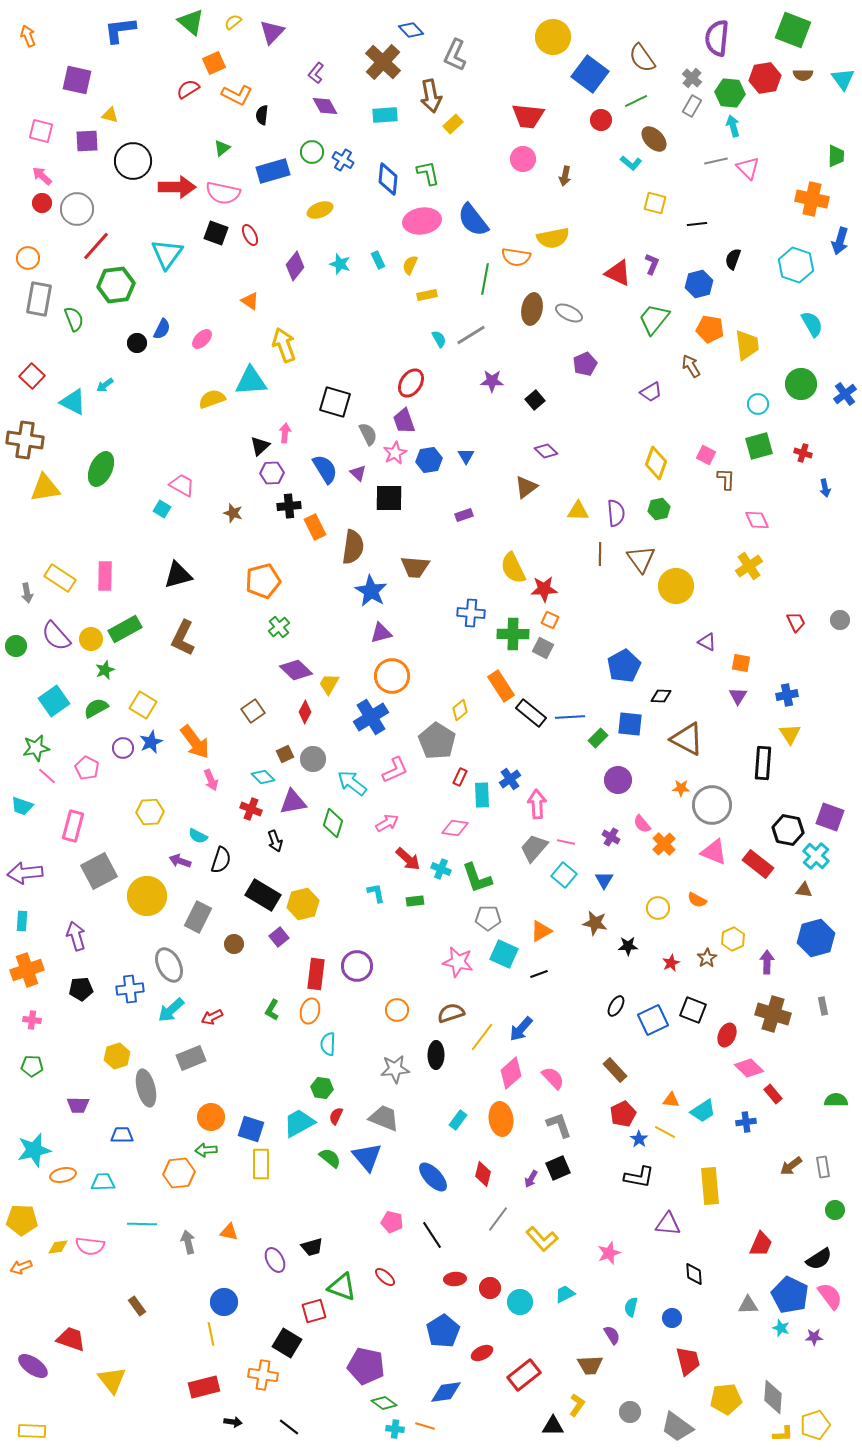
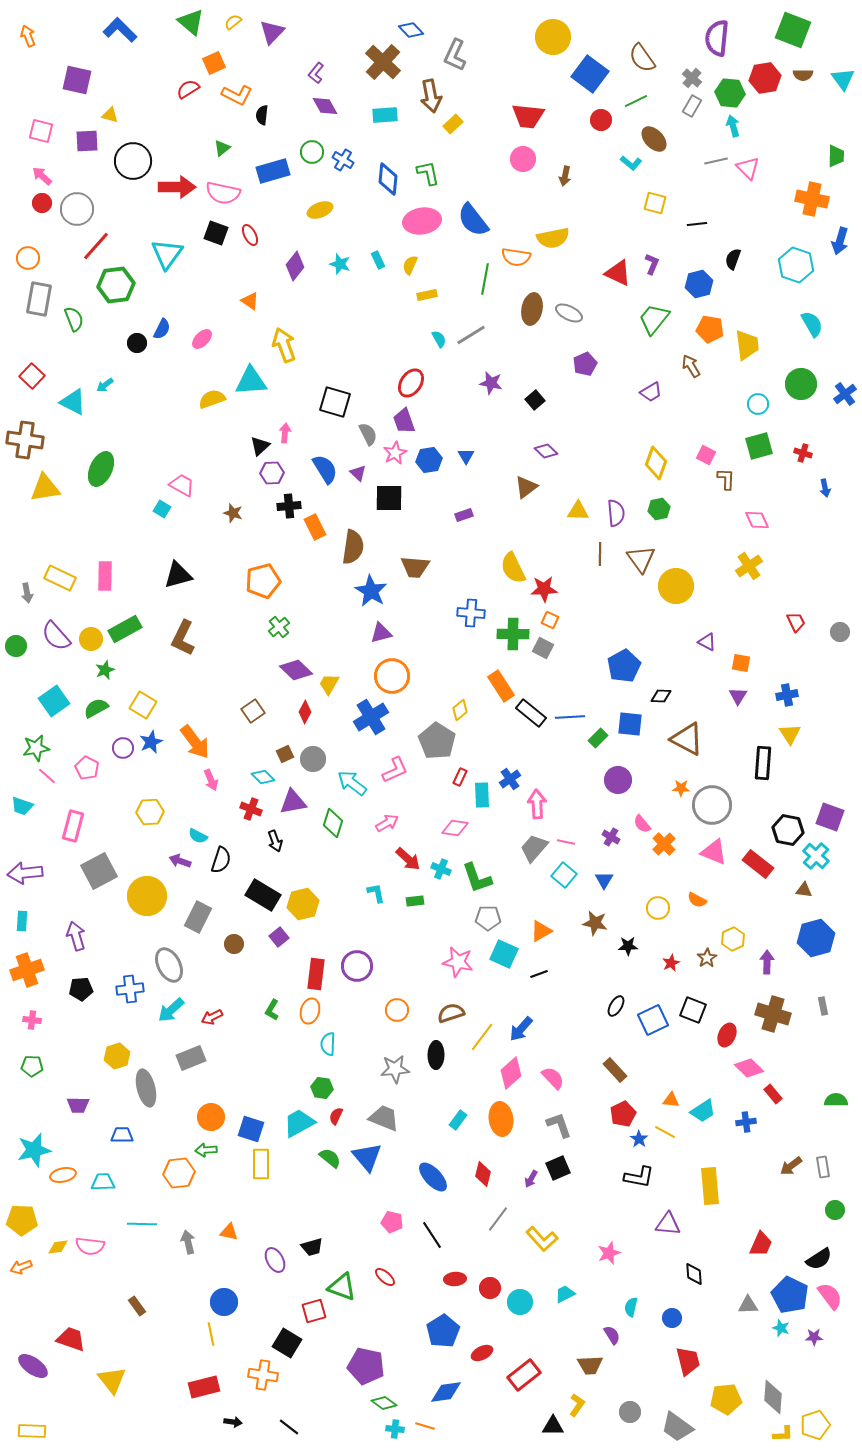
blue L-shape at (120, 30): rotated 52 degrees clockwise
purple star at (492, 381): moved 1 px left, 2 px down; rotated 10 degrees clockwise
yellow rectangle at (60, 578): rotated 8 degrees counterclockwise
gray circle at (840, 620): moved 12 px down
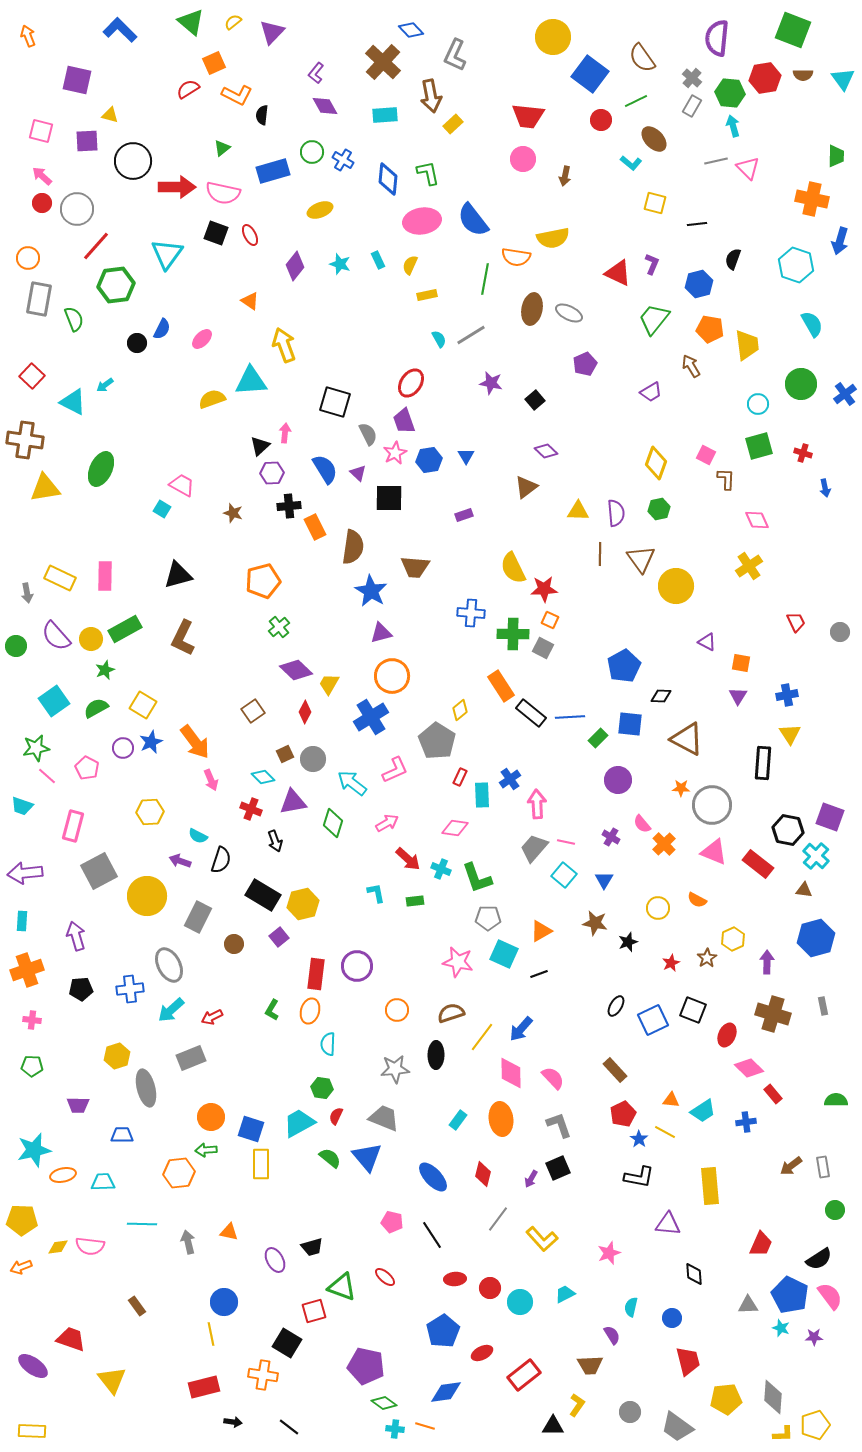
black star at (628, 946): moved 4 px up; rotated 18 degrees counterclockwise
pink diamond at (511, 1073): rotated 48 degrees counterclockwise
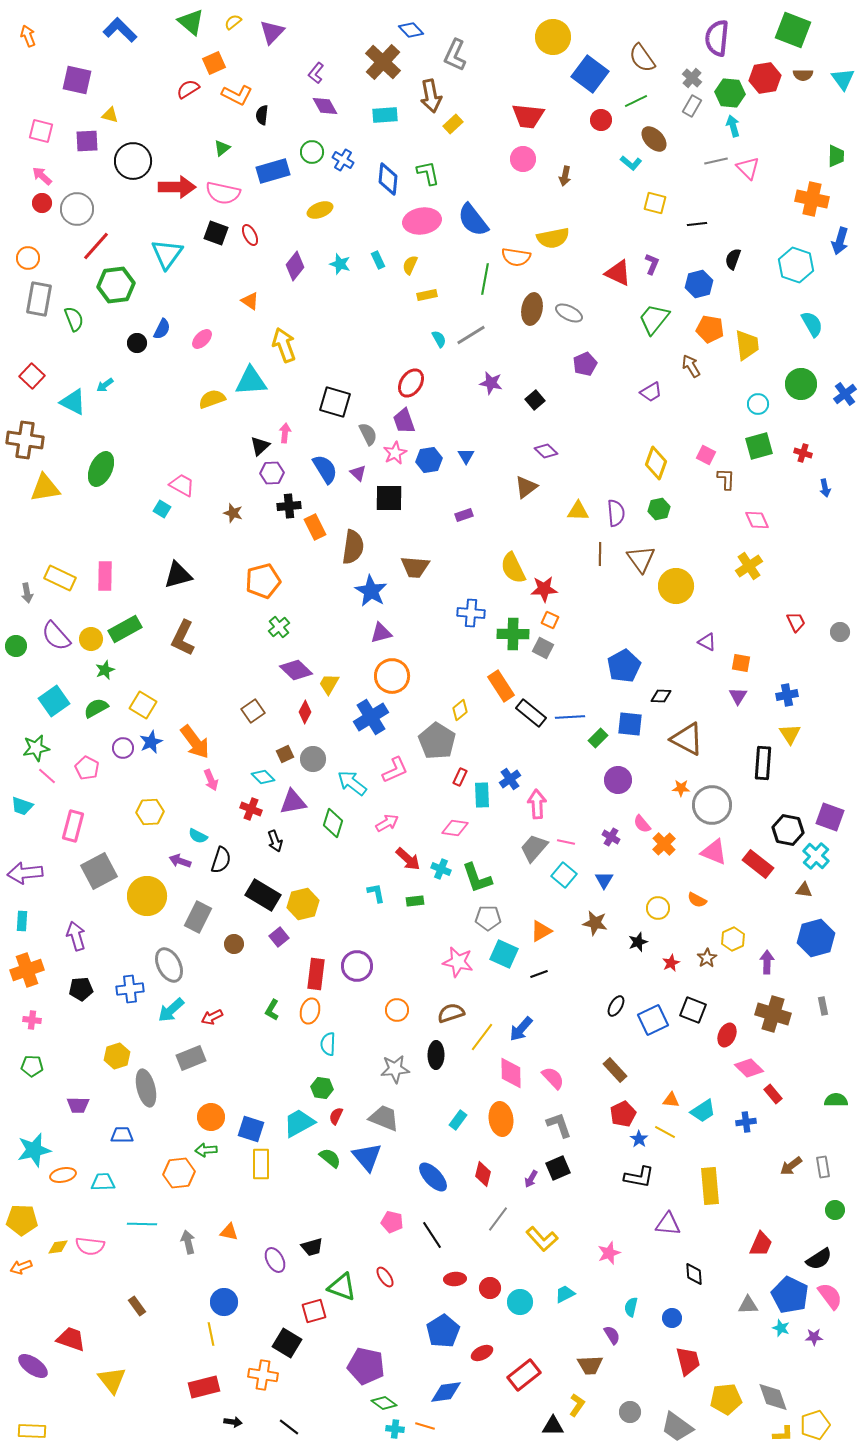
black star at (628, 942): moved 10 px right
red ellipse at (385, 1277): rotated 15 degrees clockwise
gray diamond at (773, 1397): rotated 24 degrees counterclockwise
